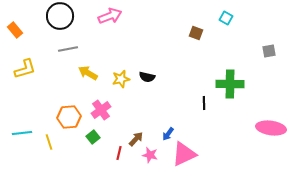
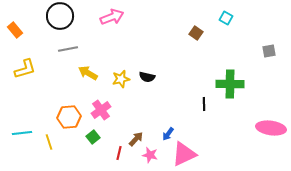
pink arrow: moved 2 px right, 1 px down
brown square: rotated 16 degrees clockwise
black line: moved 1 px down
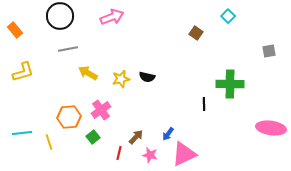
cyan square: moved 2 px right, 2 px up; rotated 16 degrees clockwise
yellow L-shape: moved 2 px left, 3 px down
brown arrow: moved 2 px up
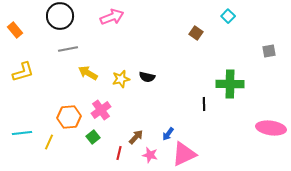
yellow line: rotated 42 degrees clockwise
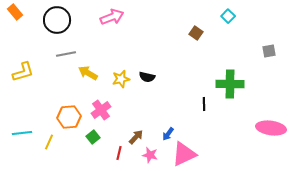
black circle: moved 3 px left, 4 px down
orange rectangle: moved 18 px up
gray line: moved 2 px left, 5 px down
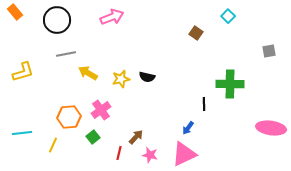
blue arrow: moved 20 px right, 6 px up
yellow line: moved 4 px right, 3 px down
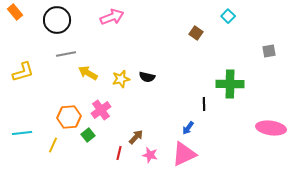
green square: moved 5 px left, 2 px up
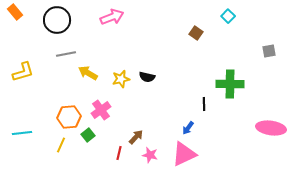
yellow line: moved 8 px right
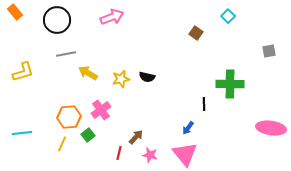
yellow line: moved 1 px right, 1 px up
pink triangle: moved 1 px right; rotated 44 degrees counterclockwise
